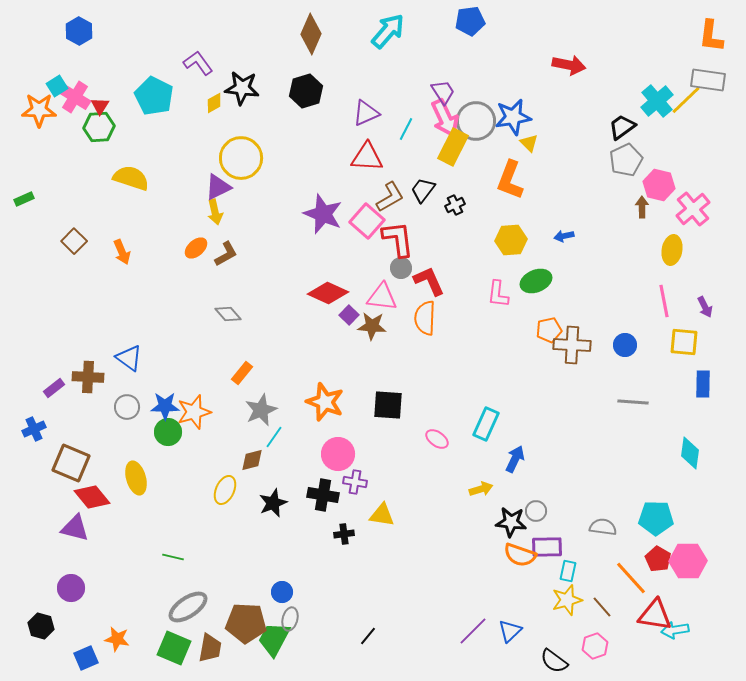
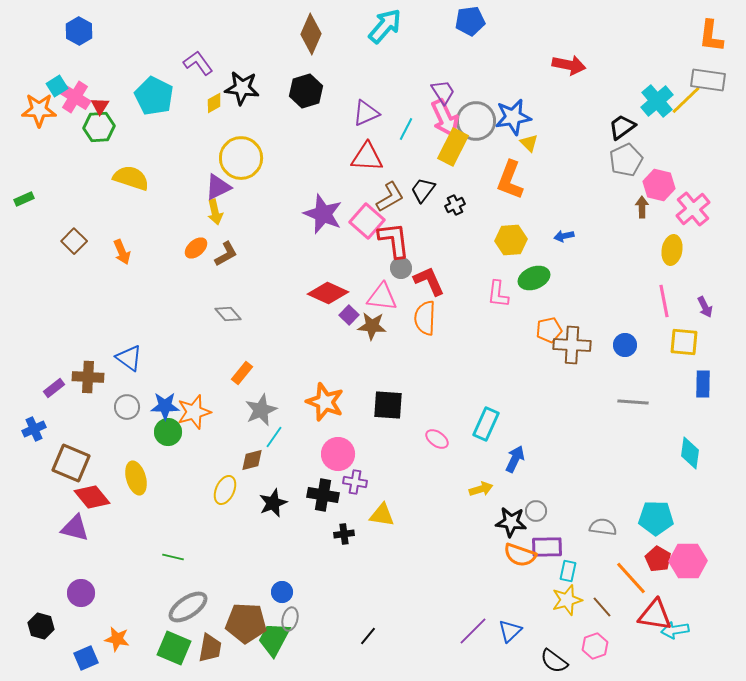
cyan arrow at (388, 31): moved 3 px left, 5 px up
red L-shape at (398, 239): moved 4 px left, 1 px down
green ellipse at (536, 281): moved 2 px left, 3 px up
purple circle at (71, 588): moved 10 px right, 5 px down
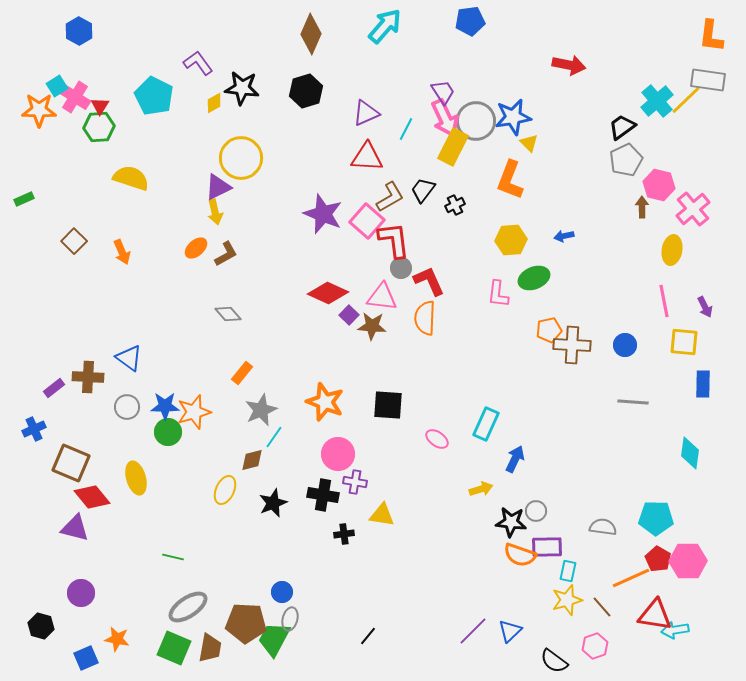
orange line at (631, 578): rotated 72 degrees counterclockwise
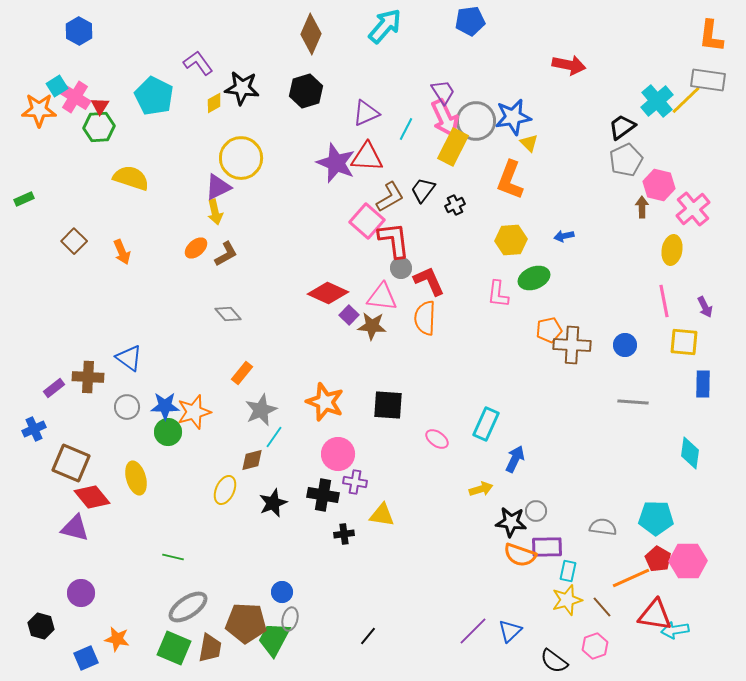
purple star at (323, 214): moved 13 px right, 51 px up
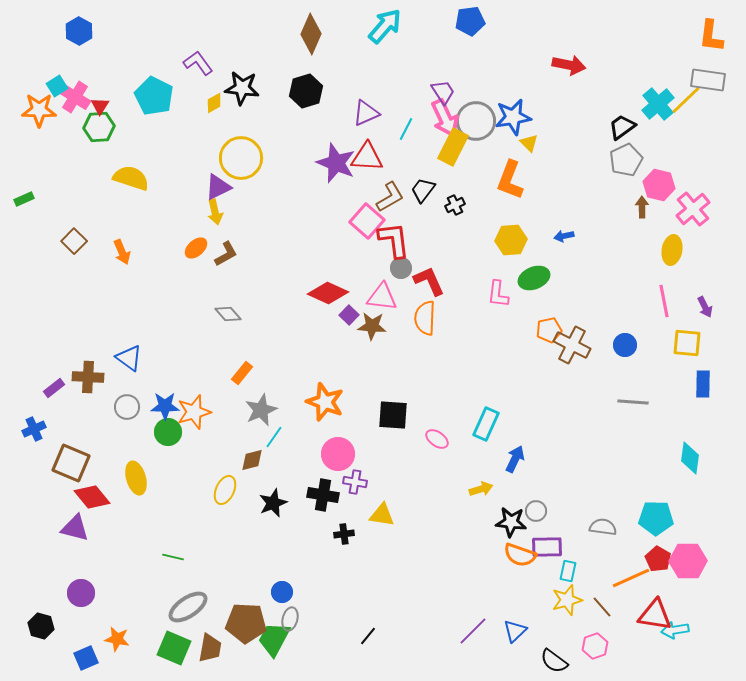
cyan cross at (657, 101): moved 1 px right, 3 px down
yellow square at (684, 342): moved 3 px right, 1 px down
brown cross at (572, 345): rotated 24 degrees clockwise
black square at (388, 405): moved 5 px right, 10 px down
cyan diamond at (690, 453): moved 5 px down
blue triangle at (510, 631): moved 5 px right
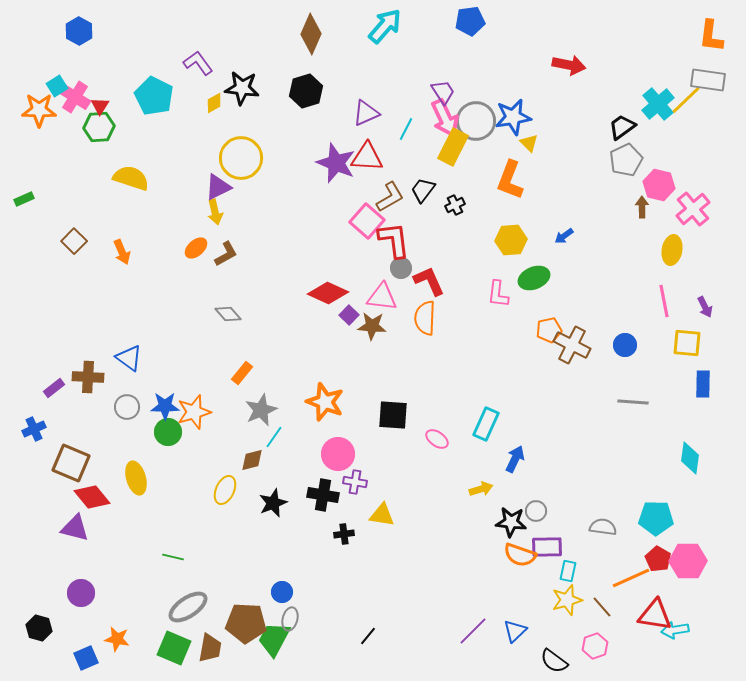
blue arrow at (564, 236): rotated 24 degrees counterclockwise
black hexagon at (41, 626): moved 2 px left, 2 px down
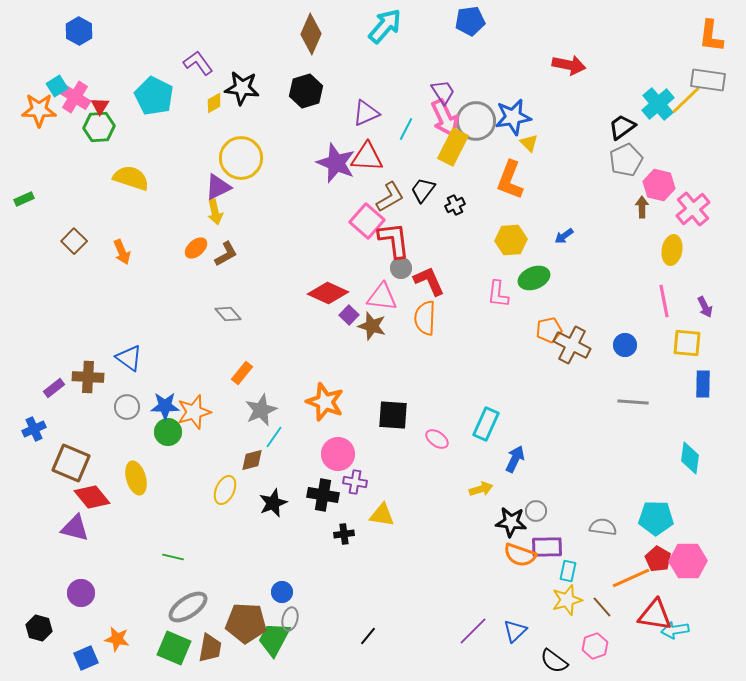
brown star at (372, 326): rotated 12 degrees clockwise
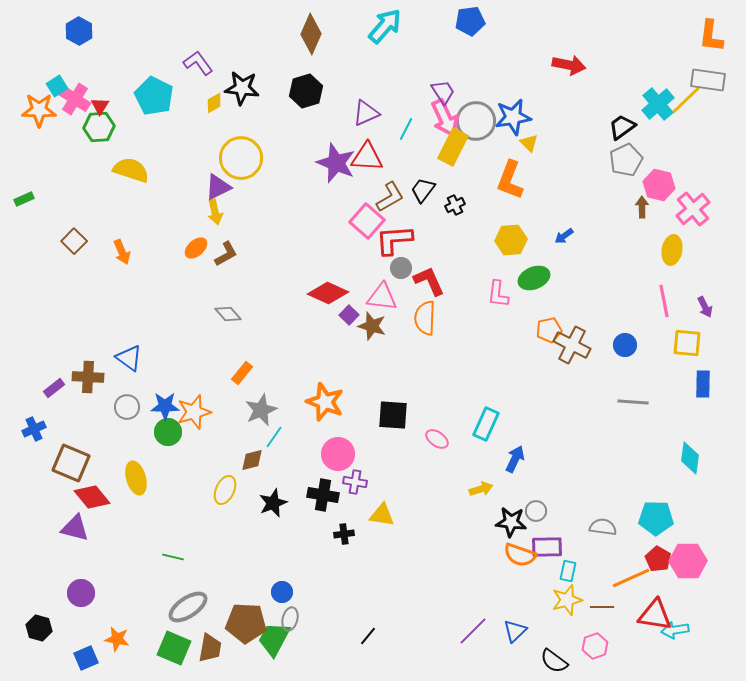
pink cross at (75, 97): moved 2 px down
yellow semicircle at (131, 178): moved 8 px up
red L-shape at (394, 240): rotated 87 degrees counterclockwise
brown line at (602, 607): rotated 50 degrees counterclockwise
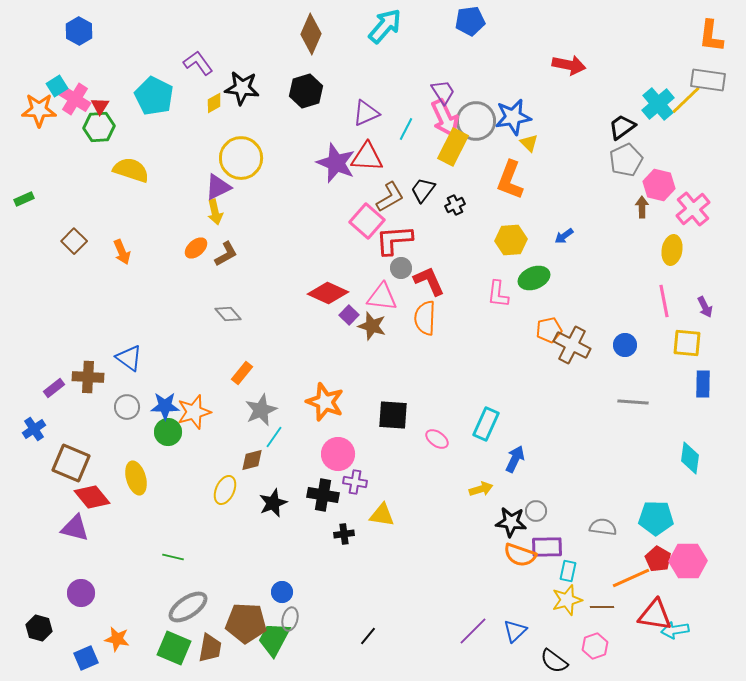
blue cross at (34, 429): rotated 10 degrees counterclockwise
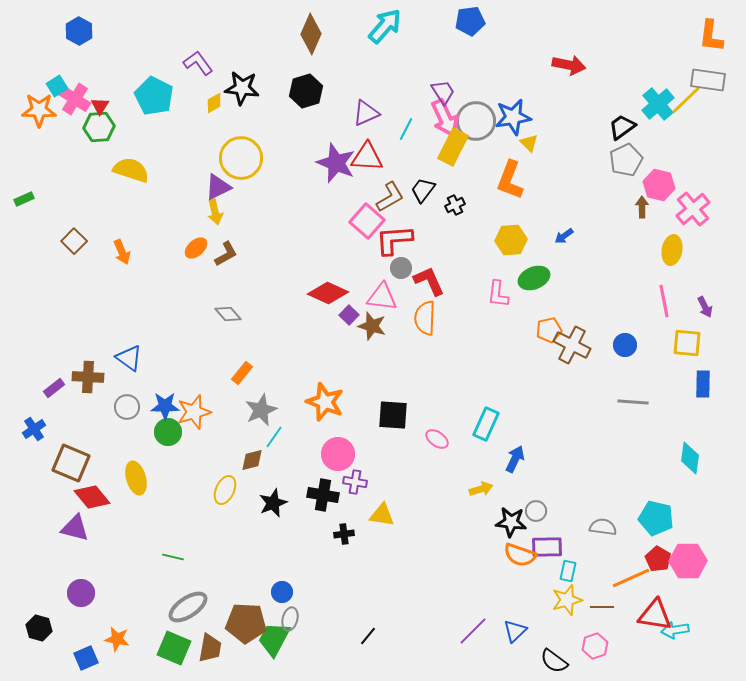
cyan pentagon at (656, 518): rotated 12 degrees clockwise
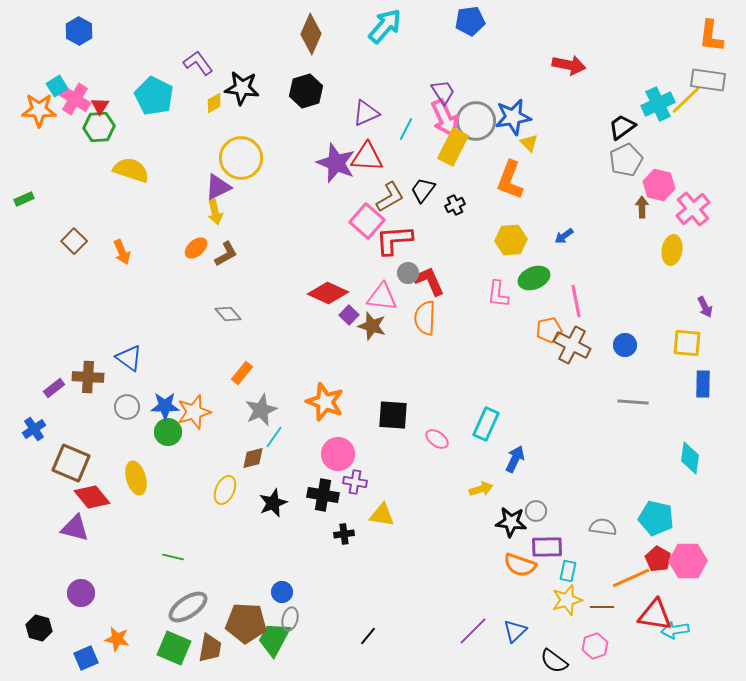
cyan cross at (658, 104): rotated 16 degrees clockwise
gray circle at (401, 268): moved 7 px right, 5 px down
pink line at (664, 301): moved 88 px left
brown diamond at (252, 460): moved 1 px right, 2 px up
orange semicircle at (520, 555): moved 10 px down
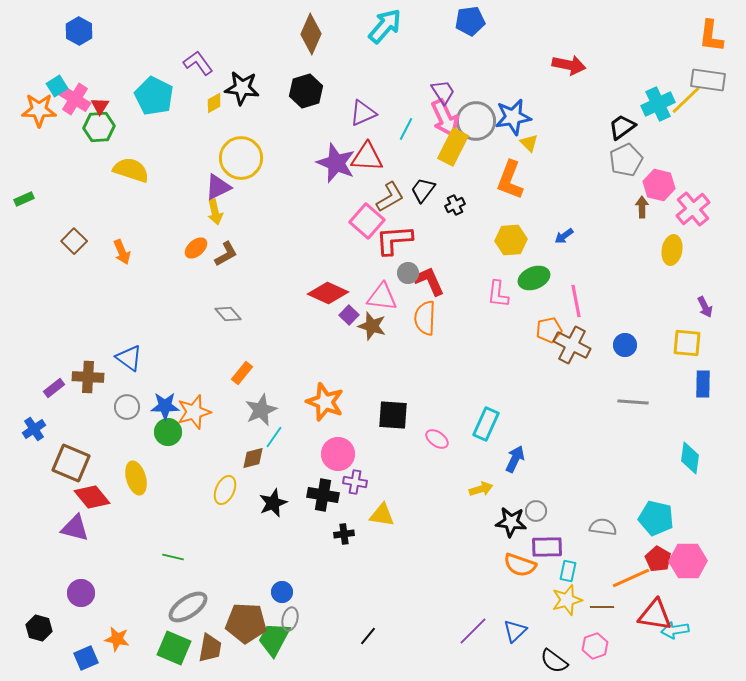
purple triangle at (366, 113): moved 3 px left
